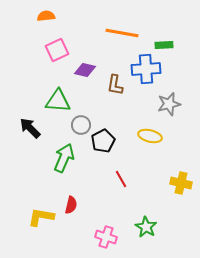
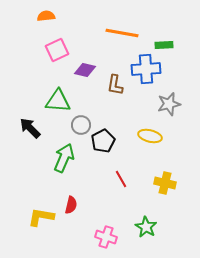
yellow cross: moved 16 px left
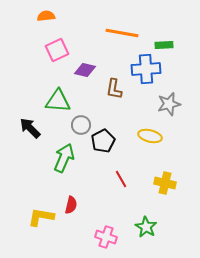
brown L-shape: moved 1 px left, 4 px down
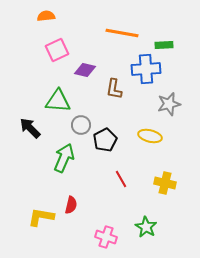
black pentagon: moved 2 px right, 1 px up
